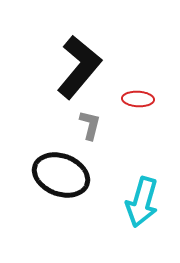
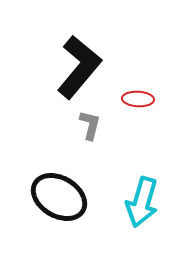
black ellipse: moved 2 px left, 22 px down; rotated 10 degrees clockwise
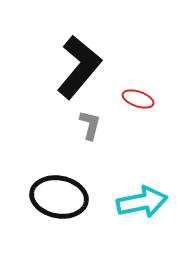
red ellipse: rotated 16 degrees clockwise
black ellipse: rotated 20 degrees counterclockwise
cyan arrow: rotated 117 degrees counterclockwise
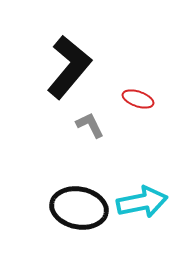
black L-shape: moved 10 px left
gray L-shape: rotated 40 degrees counterclockwise
black ellipse: moved 20 px right, 11 px down
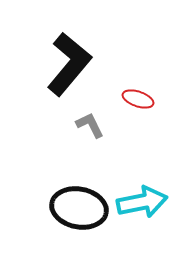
black L-shape: moved 3 px up
